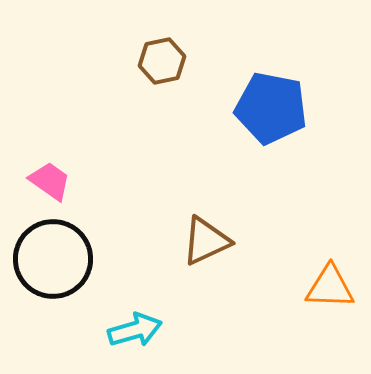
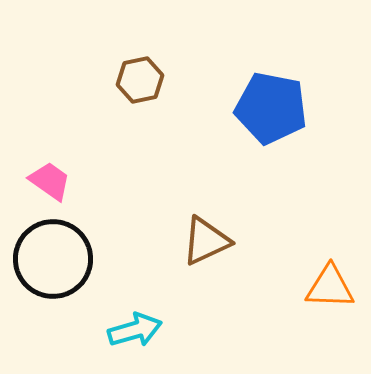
brown hexagon: moved 22 px left, 19 px down
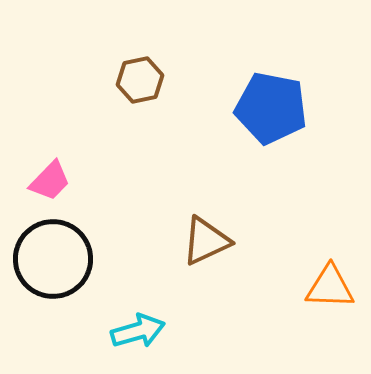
pink trapezoid: rotated 99 degrees clockwise
cyan arrow: moved 3 px right, 1 px down
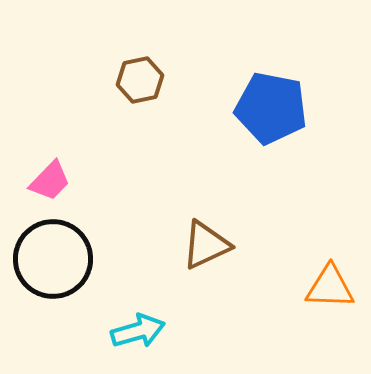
brown triangle: moved 4 px down
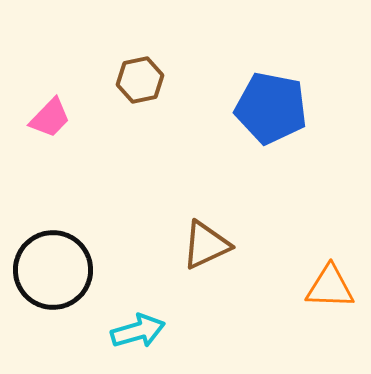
pink trapezoid: moved 63 px up
black circle: moved 11 px down
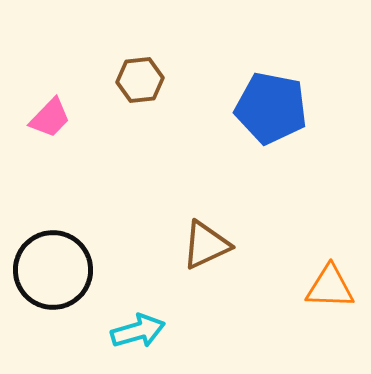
brown hexagon: rotated 6 degrees clockwise
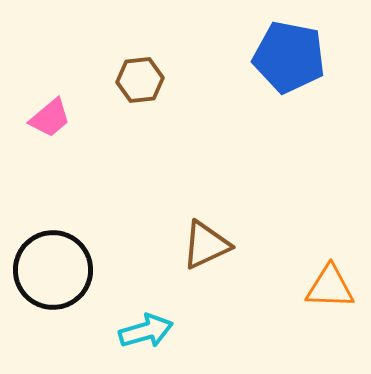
blue pentagon: moved 18 px right, 51 px up
pink trapezoid: rotated 6 degrees clockwise
cyan arrow: moved 8 px right
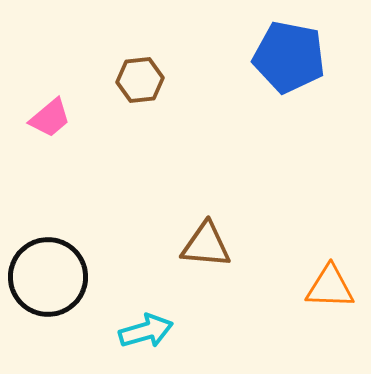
brown triangle: rotated 30 degrees clockwise
black circle: moved 5 px left, 7 px down
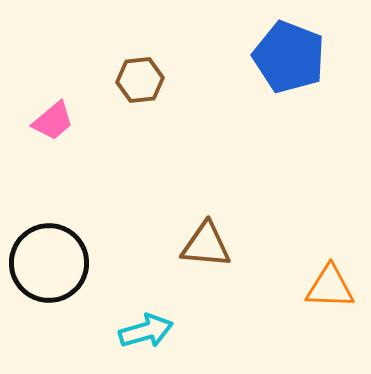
blue pentagon: rotated 10 degrees clockwise
pink trapezoid: moved 3 px right, 3 px down
black circle: moved 1 px right, 14 px up
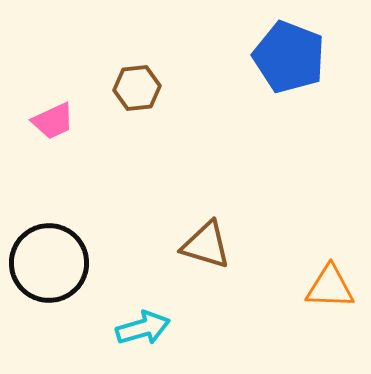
brown hexagon: moved 3 px left, 8 px down
pink trapezoid: rotated 15 degrees clockwise
brown triangle: rotated 12 degrees clockwise
cyan arrow: moved 3 px left, 3 px up
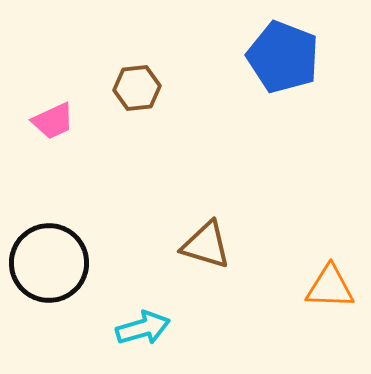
blue pentagon: moved 6 px left
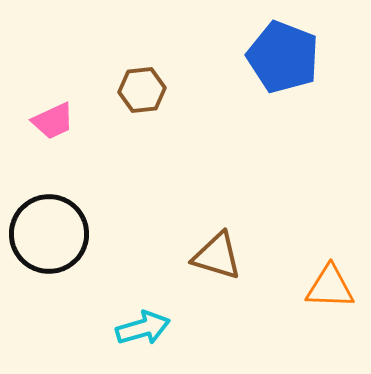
brown hexagon: moved 5 px right, 2 px down
brown triangle: moved 11 px right, 11 px down
black circle: moved 29 px up
